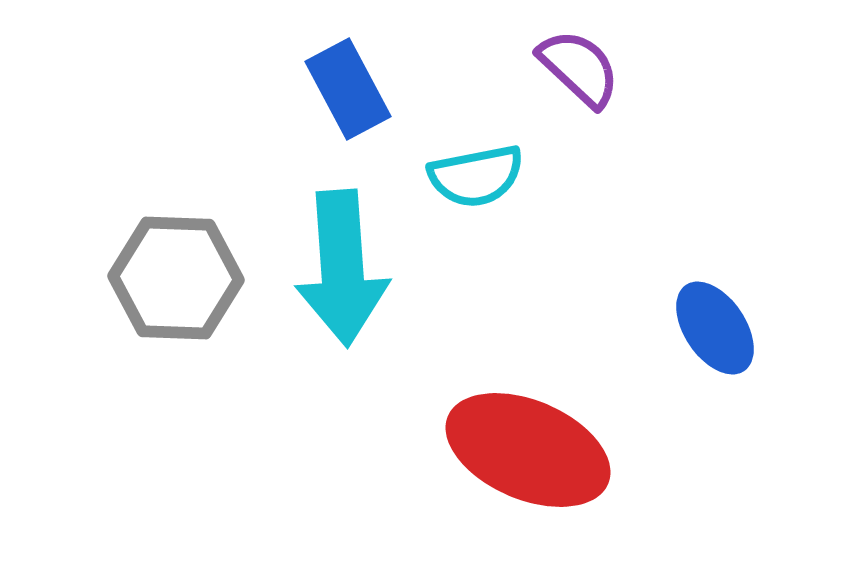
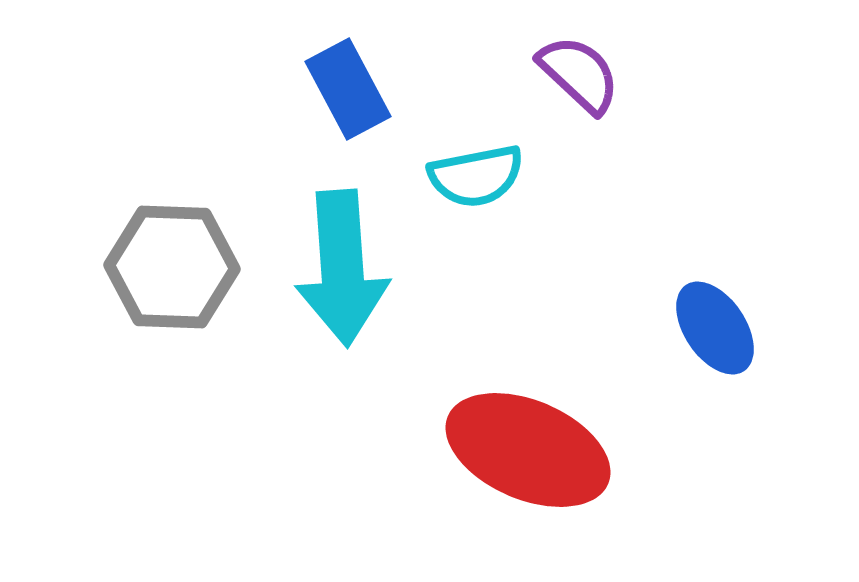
purple semicircle: moved 6 px down
gray hexagon: moved 4 px left, 11 px up
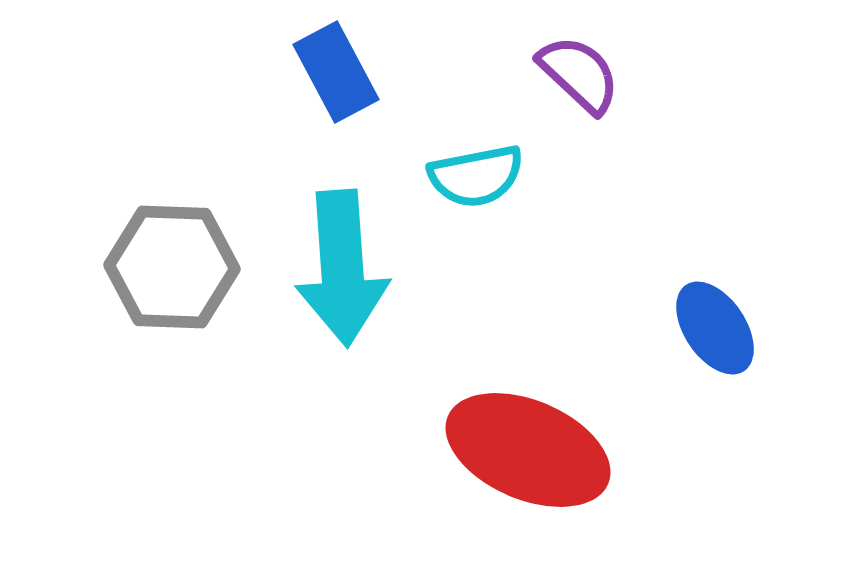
blue rectangle: moved 12 px left, 17 px up
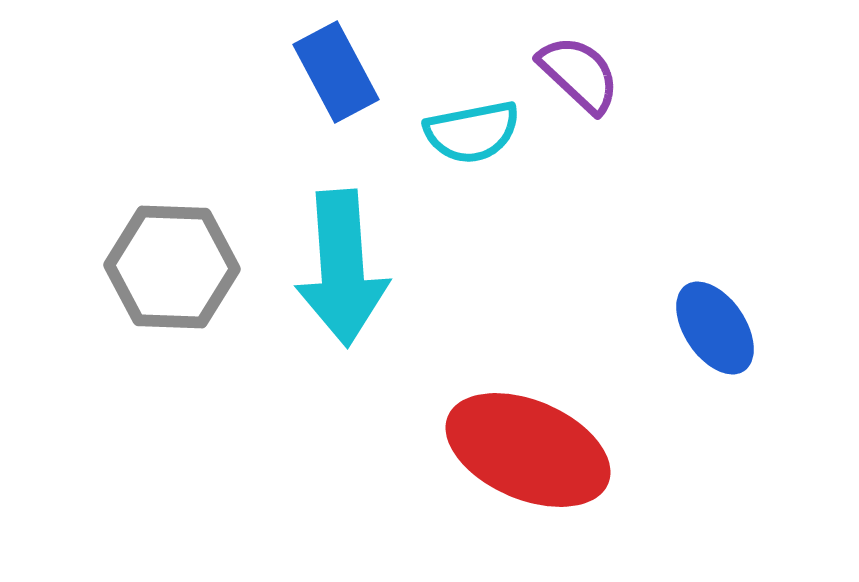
cyan semicircle: moved 4 px left, 44 px up
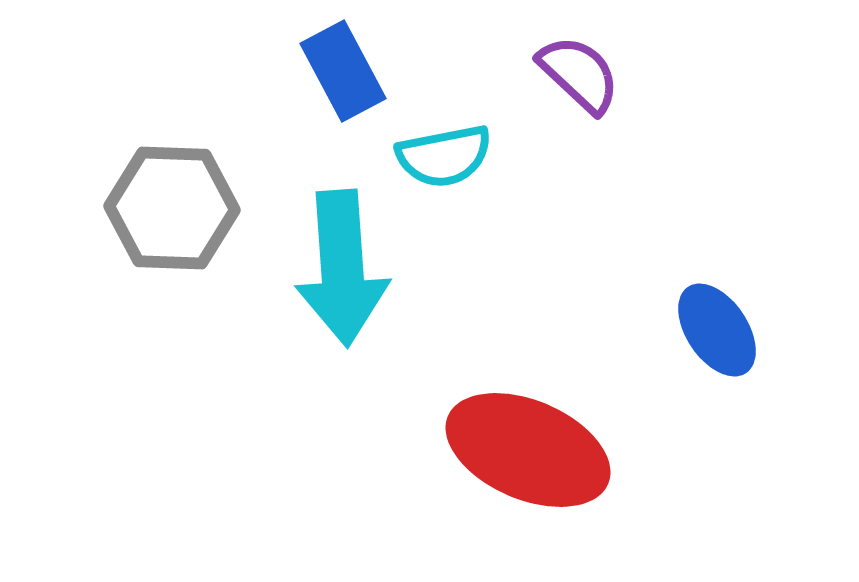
blue rectangle: moved 7 px right, 1 px up
cyan semicircle: moved 28 px left, 24 px down
gray hexagon: moved 59 px up
blue ellipse: moved 2 px right, 2 px down
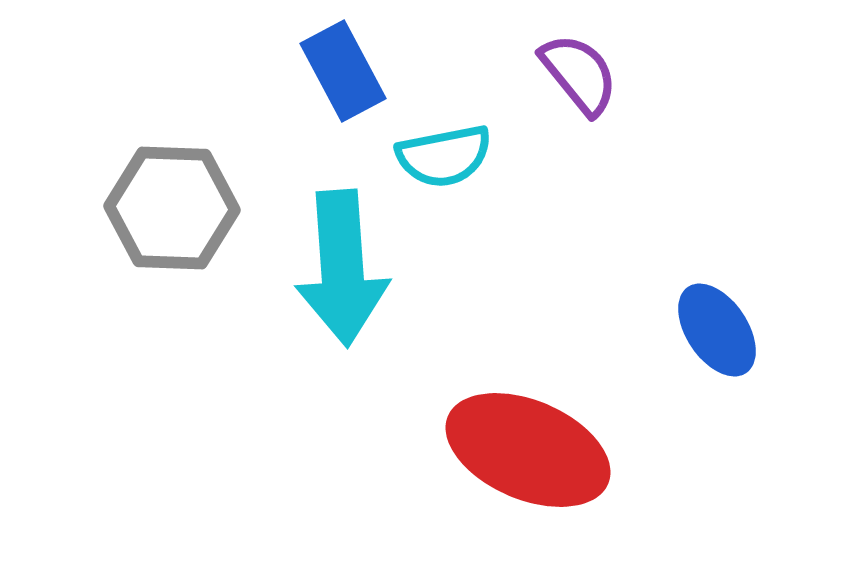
purple semicircle: rotated 8 degrees clockwise
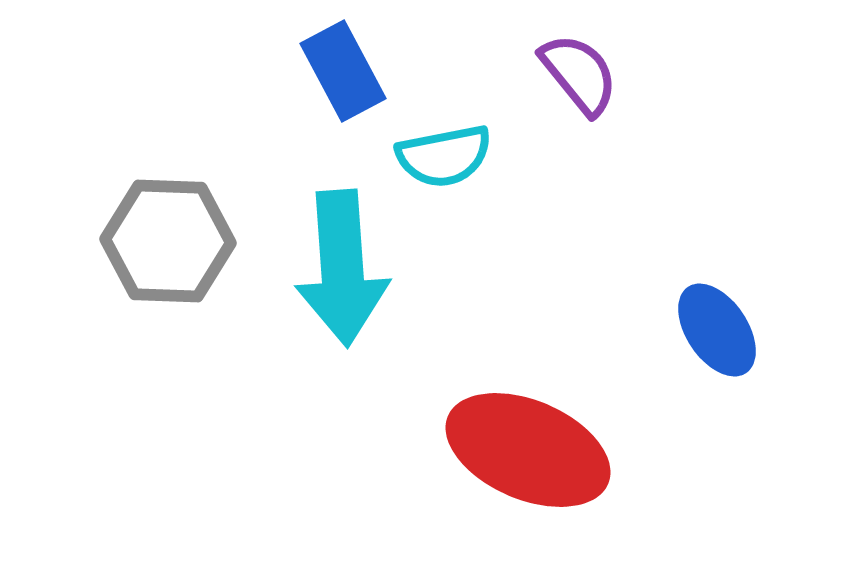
gray hexagon: moved 4 px left, 33 px down
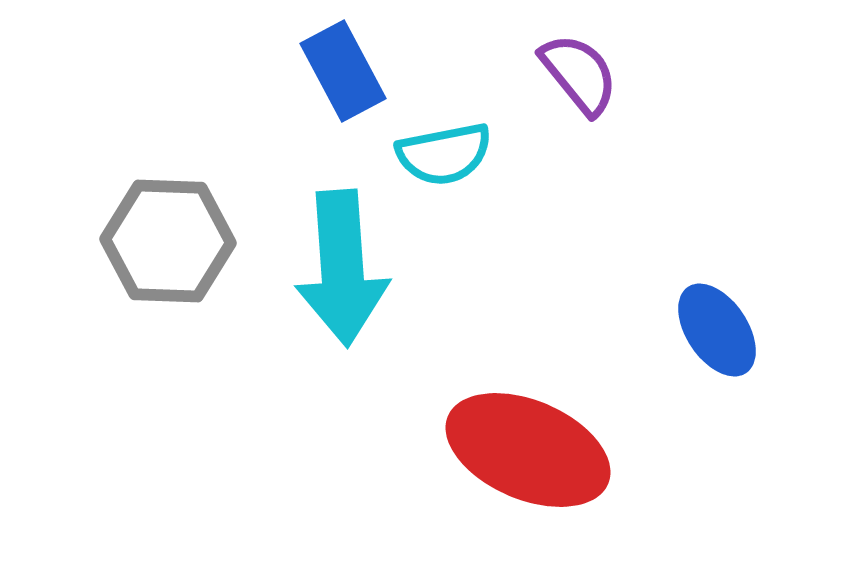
cyan semicircle: moved 2 px up
